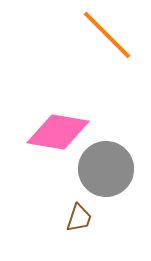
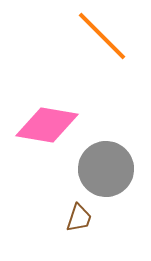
orange line: moved 5 px left, 1 px down
pink diamond: moved 11 px left, 7 px up
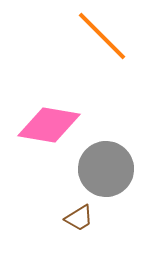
pink diamond: moved 2 px right
brown trapezoid: rotated 40 degrees clockwise
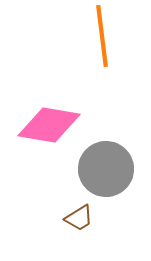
orange line: rotated 38 degrees clockwise
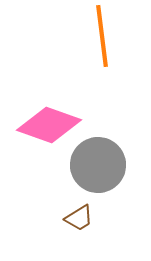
pink diamond: rotated 10 degrees clockwise
gray circle: moved 8 px left, 4 px up
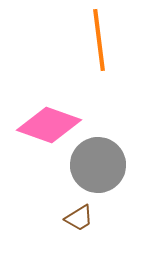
orange line: moved 3 px left, 4 px down
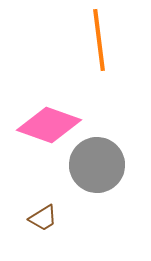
gray circle: moved 1 px left
brown trapezoid: moved 36 px left
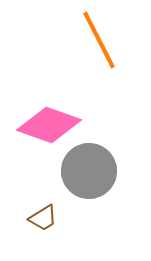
orange line: rotated 20 degrees counterclockwise
gray circle: moved 8 px left, 6 px down
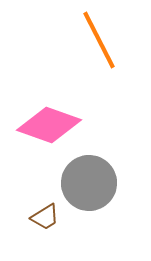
gray circle: moved 12 px down
brown trapezoid: moved 2 px right, 1 px up
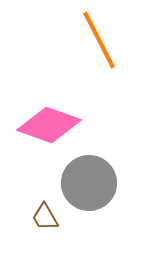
brown trapezoid: rotated 92 degrees clockwise
